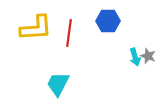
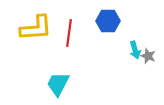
cyan arrow: moved 7 px up
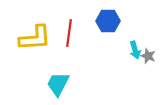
yellow L-shape: moved 1 px left, 10 px down
